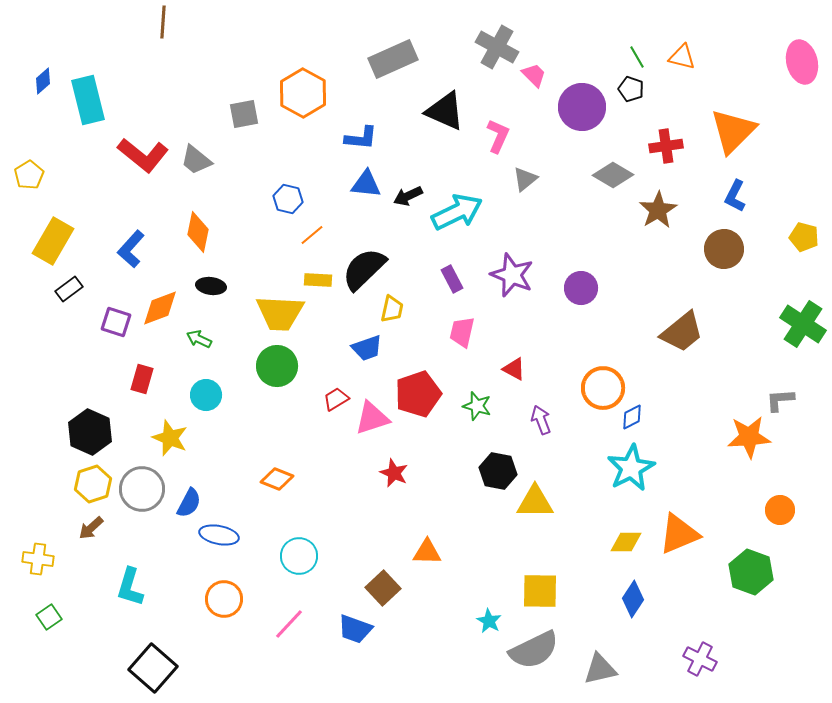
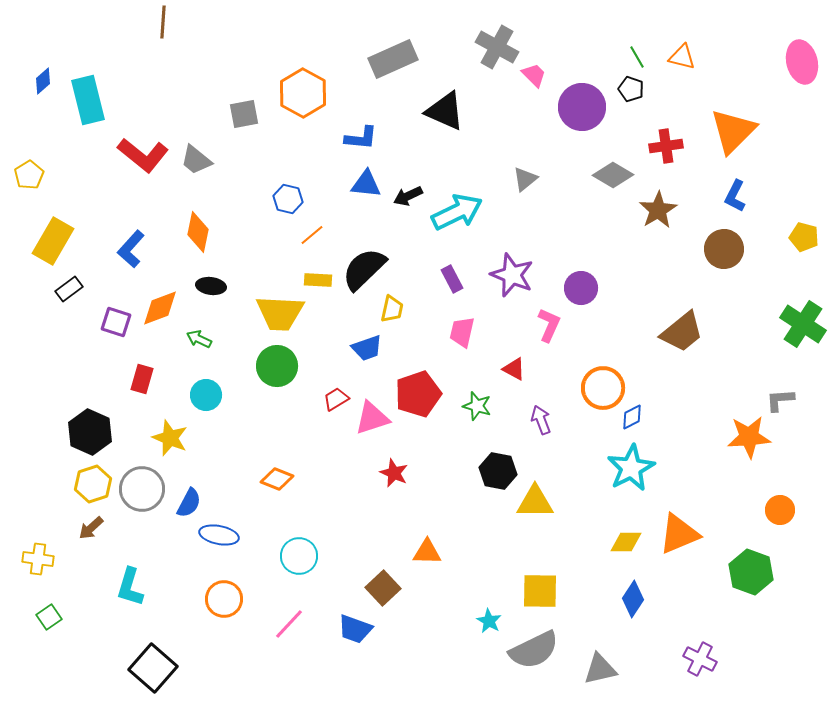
pink L-shape at (498, 136): moved 51 px right, 189 px down
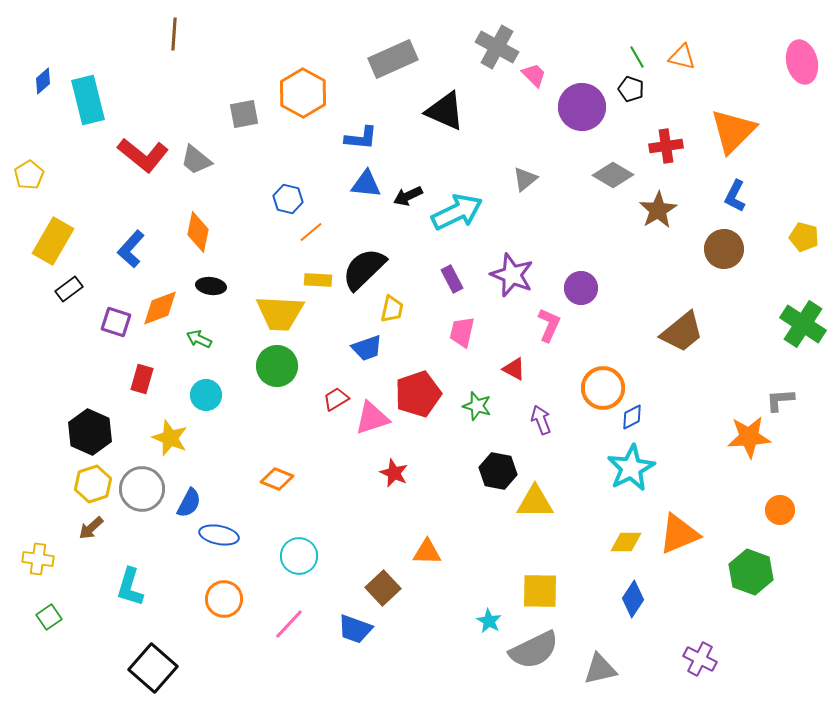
brown line at (163, 22): moved 11 px right, 12 px down
orange line at (312, 235): moved 1 px left, 3 px up
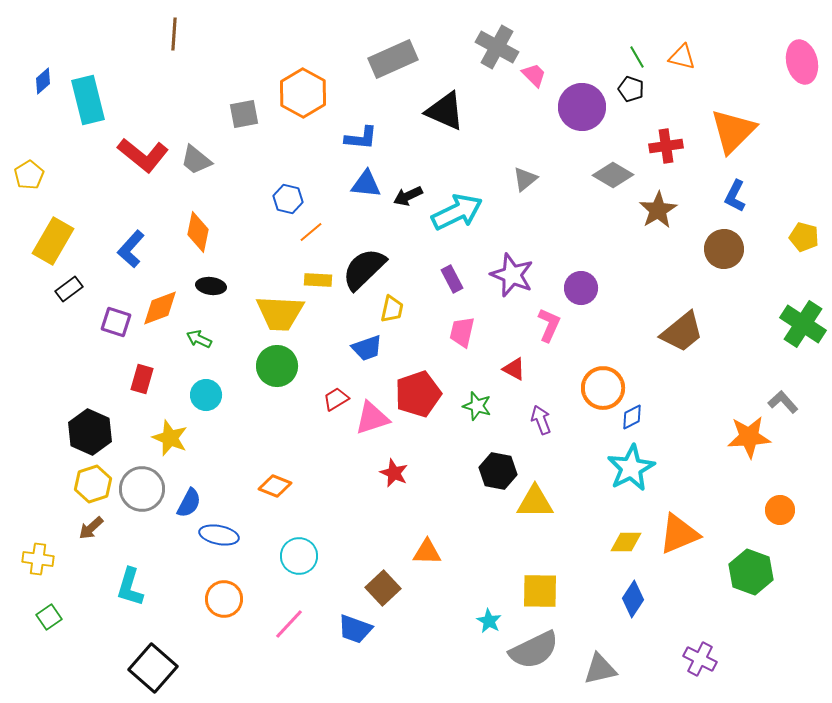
gray L-shape at (780, 400): moved 3 px right, 2 px down; rotated 52 degrees clockwise
orange diamond at (277, 479): moved 2 px left, 7 px down
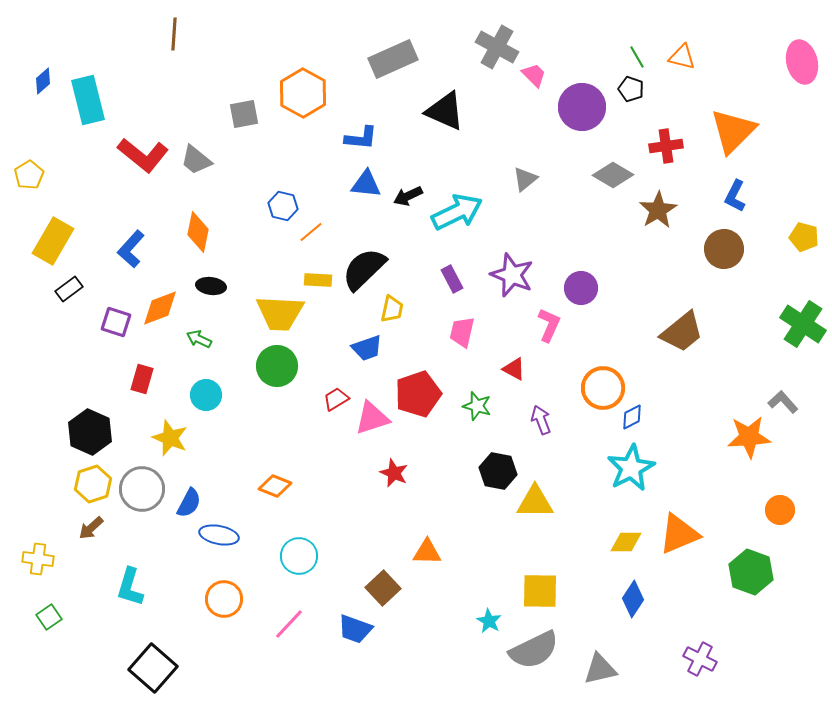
blue hexagon at (288, 199): moved 5 px left, 7 px down
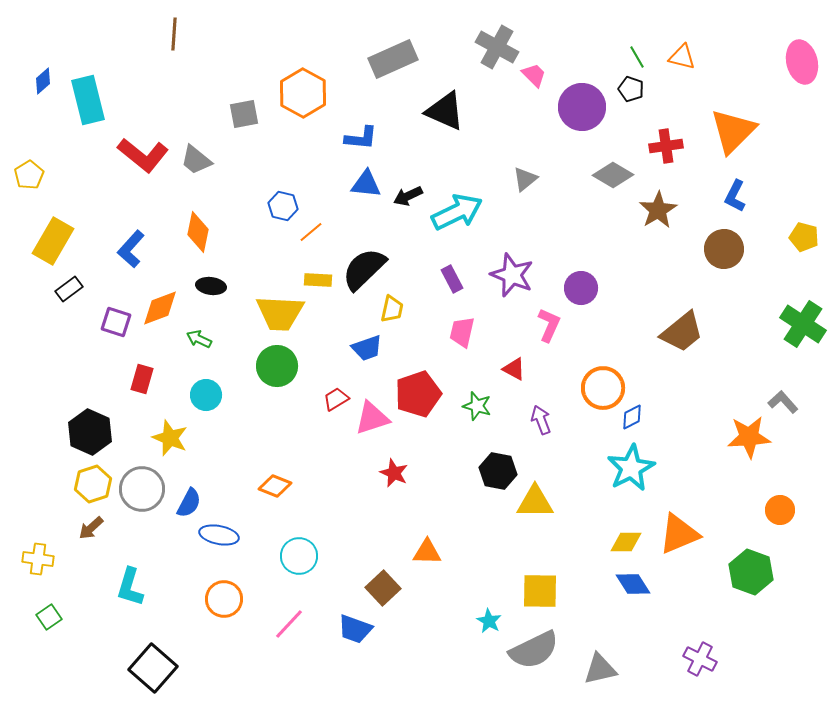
blue diamond at (633, 599): moved 15 px up; rotated 66 degrees counterclockwise
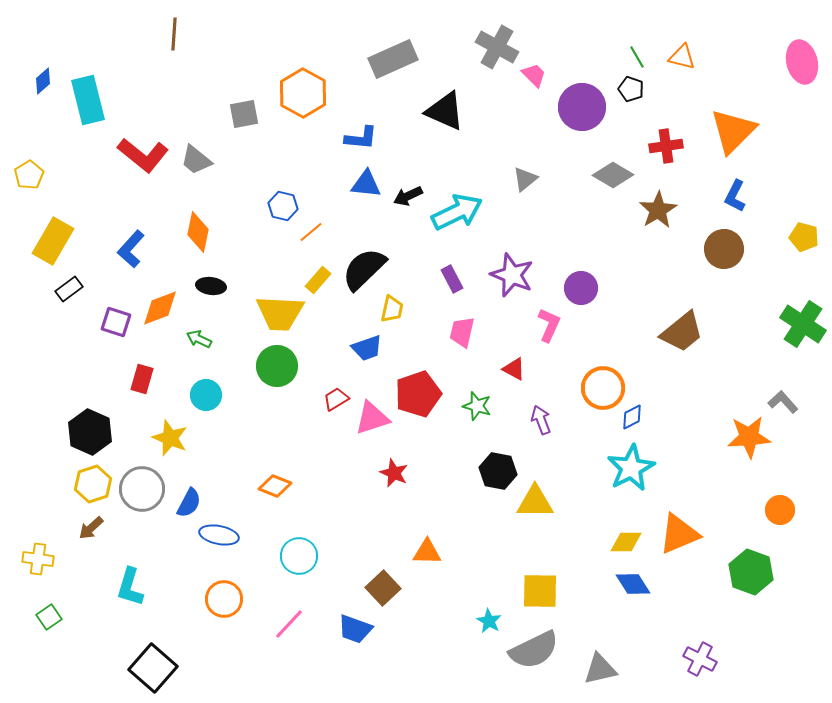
yellow rectangle at (318, 280): rotated 52 degrees counterclockwise
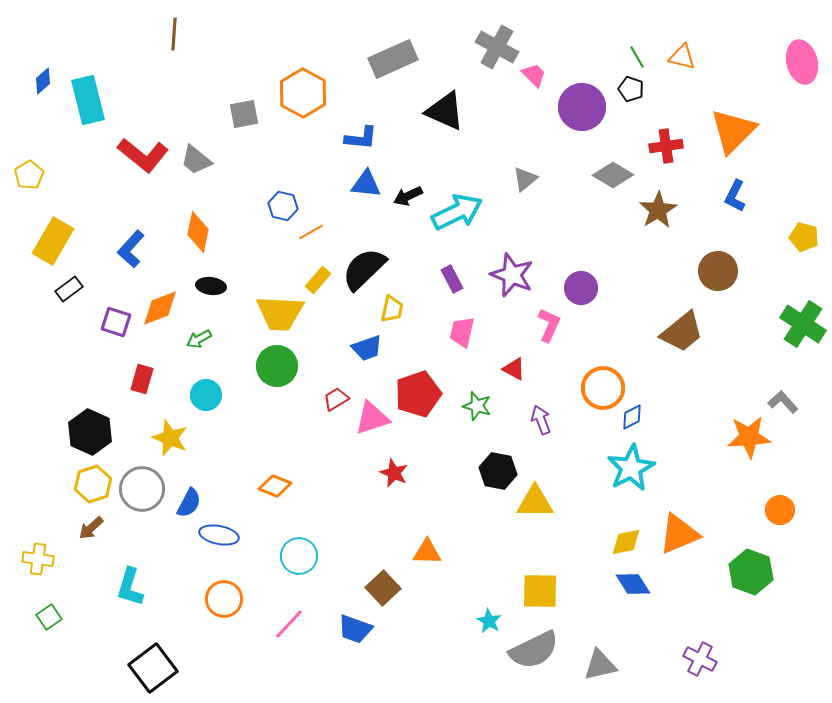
orange line at (311, 232): rotated 10 degrees clockwise
brown circle at (724, 249): moved 6 px left, 22 px down
green arrow at (199, 339): rotated 55 degrees counterclockwise
yellow diamond at (626, 542): rotated 12 degrees counterclockwise
black square at (153, 668): rotated 12 degrees clockwise
gray triangle at (600, 669): moved 4 px up
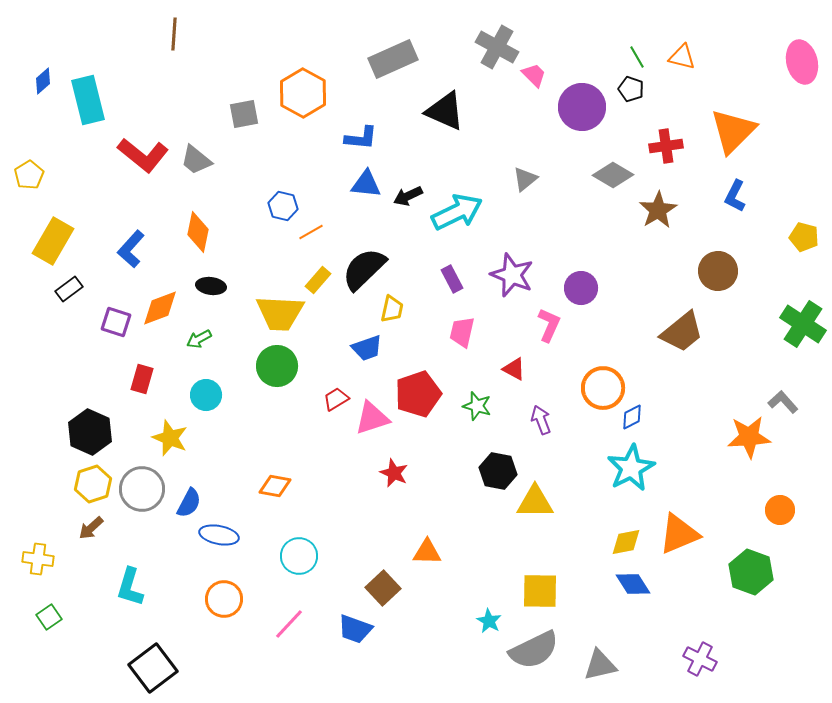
orange diamond at (275, 486): rotated 12 degrees counterclockwise
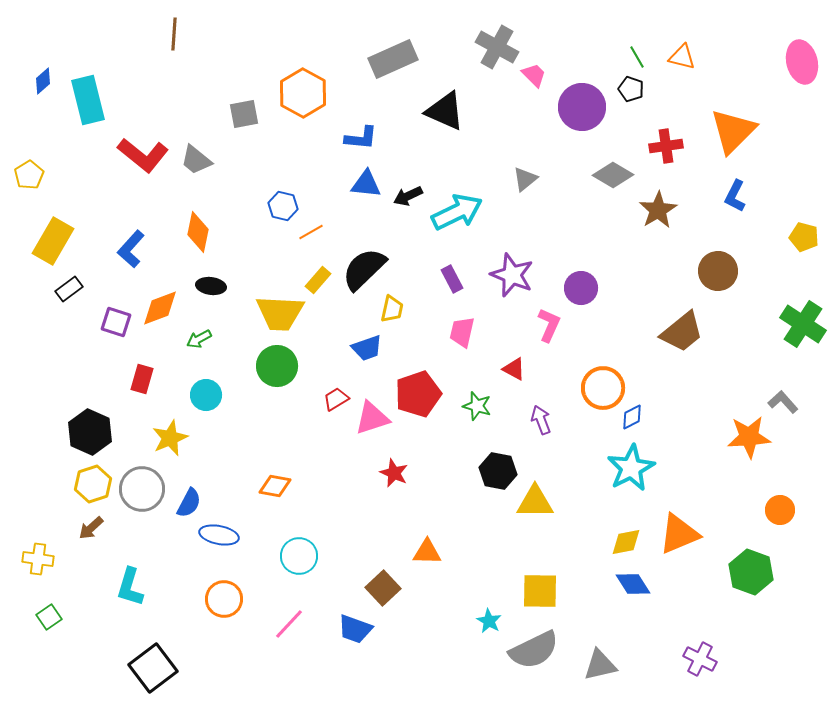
yellow star at (170, 438): rotated 27 degrees clockwise
